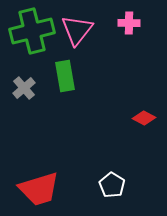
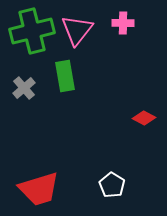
pink cross: moved 6 px left
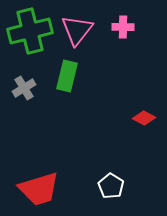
pink cross: moved 4 px down
green cross: moved 2 px left
green rectangle: moved 2 px right; rotated 24 degrees clockwise
gray cross: rotated 10 degrees clockwise
white pentagon: moved 1 px left, 1 px down
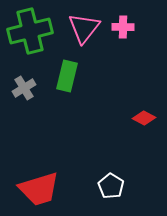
pink triangle: moved 7 px right, 2 px up
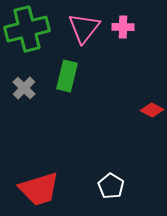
green cross: moved 3 px left, 2 px up
gray cross: rotated 15 degrees counterclockwise
red diamond: moved 8 px right, 8 px up
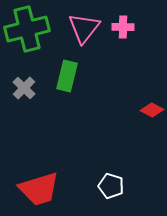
white pentagon: rotated 15 degrees counterclockwise
